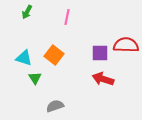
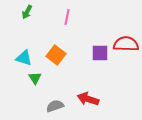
red semicircle: moved 1 px up
orange square: moved 2 px right
red arrow: moved 15 px left, 20 px down
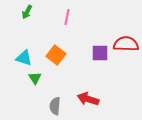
gray semicircle: rotated 66 degrees counterclockwise
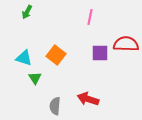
pink line: moved 23 px right
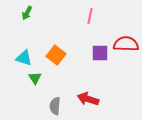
green arrow: moved 1 px down
pink line: moved 1 px up
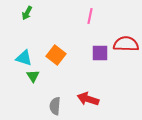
green triangle: moved 2 px left, 2 px up
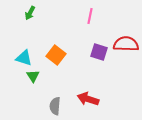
green arrow: moved 3 px right
purple square: moved 1 px left, 1 px up; rotated 18 degrees clockwise
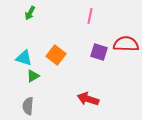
green triangle: rotated 32 degrees clockwise
gray semicircle: moved 27 px left
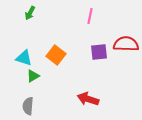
purple square: rotated 24 degrees counterclockwise
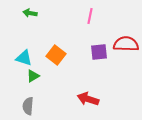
green arrow: rotated 72 degrees clockwise
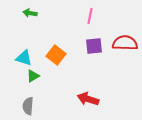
red semicircle: moved 1 px left, 1 px up
purple square: moved 5 px left, 6 px up
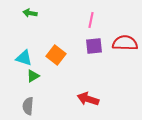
pink line: moved 1 px right, 4 px down
